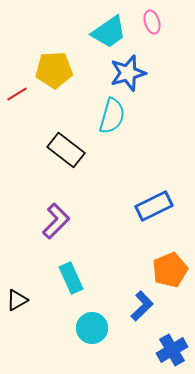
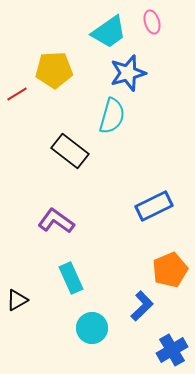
black rectangle: moved 4 px right, 1 px down
purple L-shape: rotated 99 degrees counterclockwise
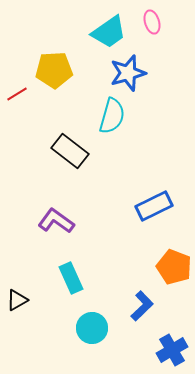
orange pentagon: moved 4 px right, 3 px up; rotated 28 degrees counterclockwise
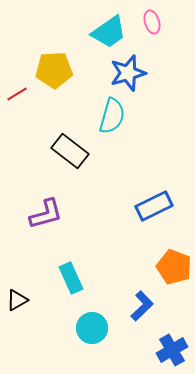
purple L-shape: moved 10 px left, 7 px up; rotated 129 degrees clockwise
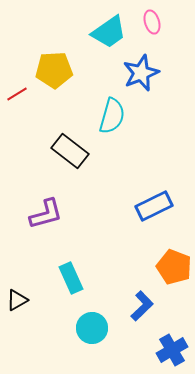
blue star: moved 13 px right; rotated 6 degrees counterclockwise
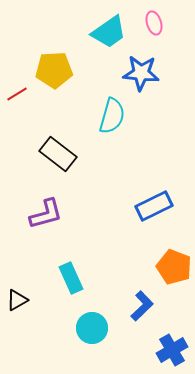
pink ellipse: moved 2 px right, 1 px down
blue star: rotated 27 degrees clockwise
black rectangle: moved 12 px left, 3 px down
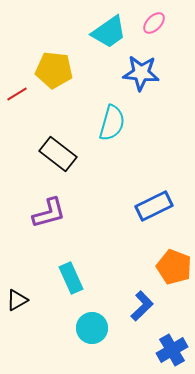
pink ellipse: rotated 60 degrees clockwise
yellow pentagon: rotated 9 degrees clockwise
cyan semicircle: moved 7 px down
purple L-shape: moved 3 px right, 1 px up
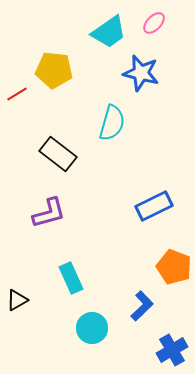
blue star: rotated 9 degrees clockwise
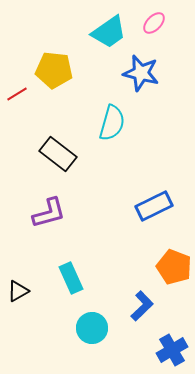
black triangle: moved 1 px right, 9 px up
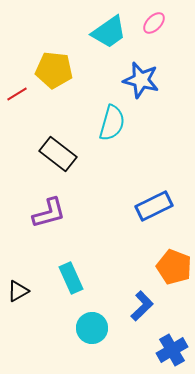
blue star: moved 7 px down
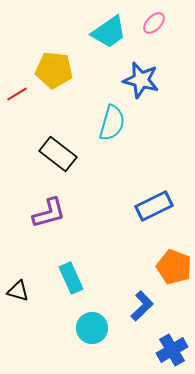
black triangle: rotated 45 degrees clockwise
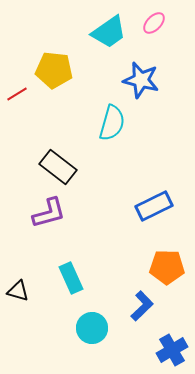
black rectangle: moved 13 px down
orange pentagon: moved 7 px left; rotated 20 degrees counterclockwise
